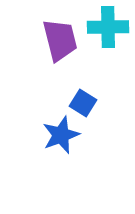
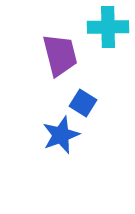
purple trapezoid: moved 15 px down
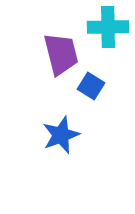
purple trapezoid: moved 1 px right, 1 px up
blue square: moved 8 px right, 17 px up
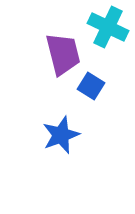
cyan cross: rotated 27 degrees clockwise
purple trapezoid: moved 2 px right
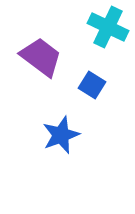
purple trapezoid: moved 22 px left, 3 px down; rotated 39 degrees counterclockwise
blue square: moved 1 px right, 1 px up
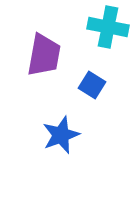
cyan cross: rotated 15 degrees counterclockwise
purple trapezoid: moved 3 px right, 2 px up; rotated 63 degrees clockwise
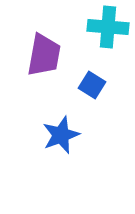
cyan cross: rotated 6 degrees counterclockwise
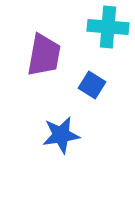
blue star: rotated 12 degrees clockwise
